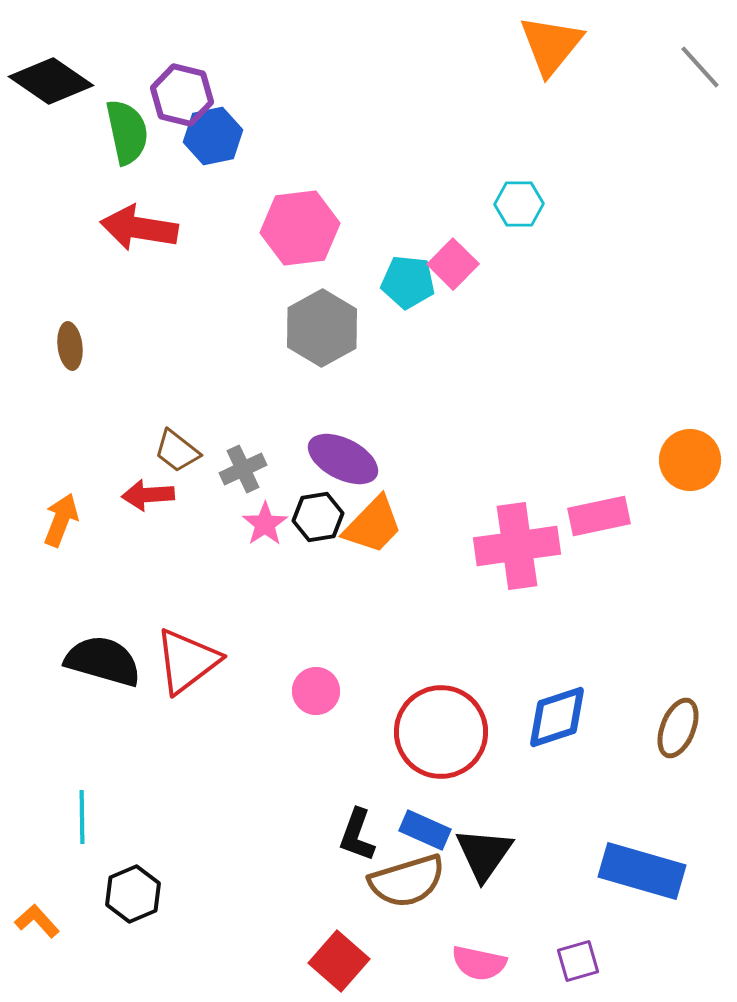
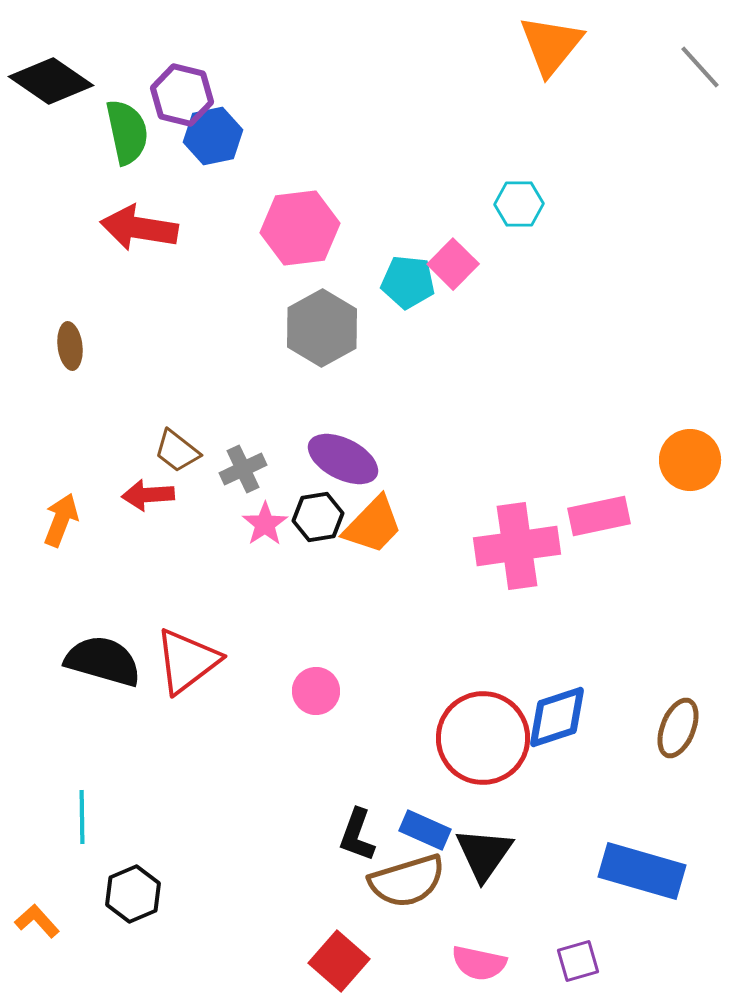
red circle at (441, 732): moved 42 px right, 6 px down
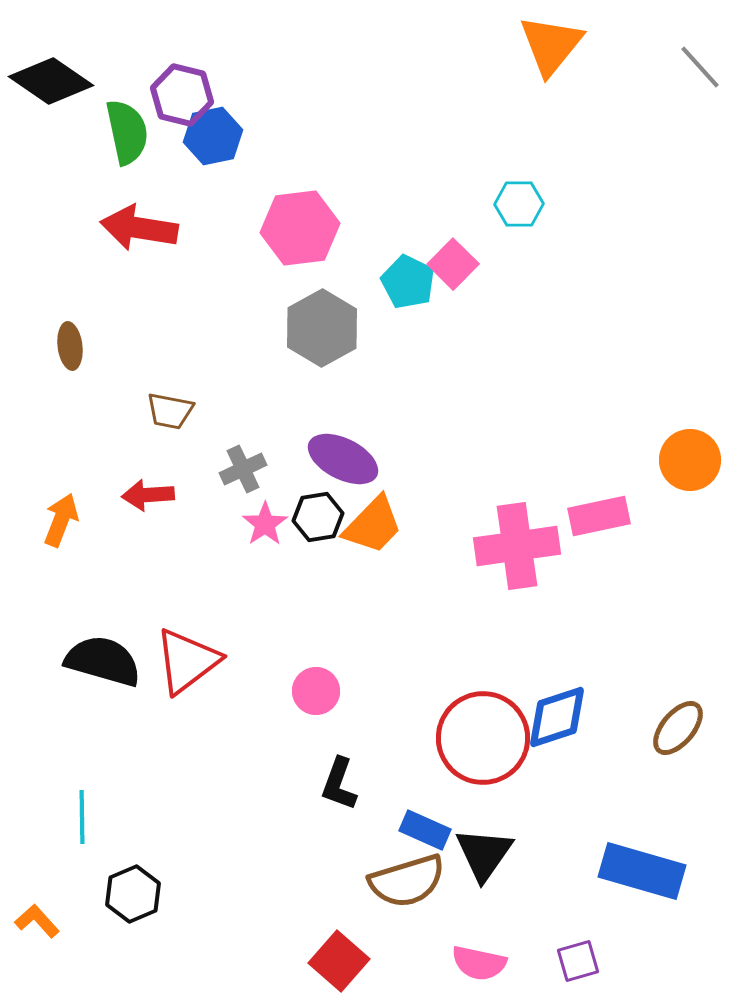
cyan pentagon at (408, 282): rotated 20 degrees clockwise
brown trapezoid at (177, 451): moved 7 px left, 40 px up; rotated 27 degrees counterclockwise
brown ellipse at (678, 728): rotated 18 degrees clockwise
black L-shape at (357, 835): moved 18 px left, 51 px up
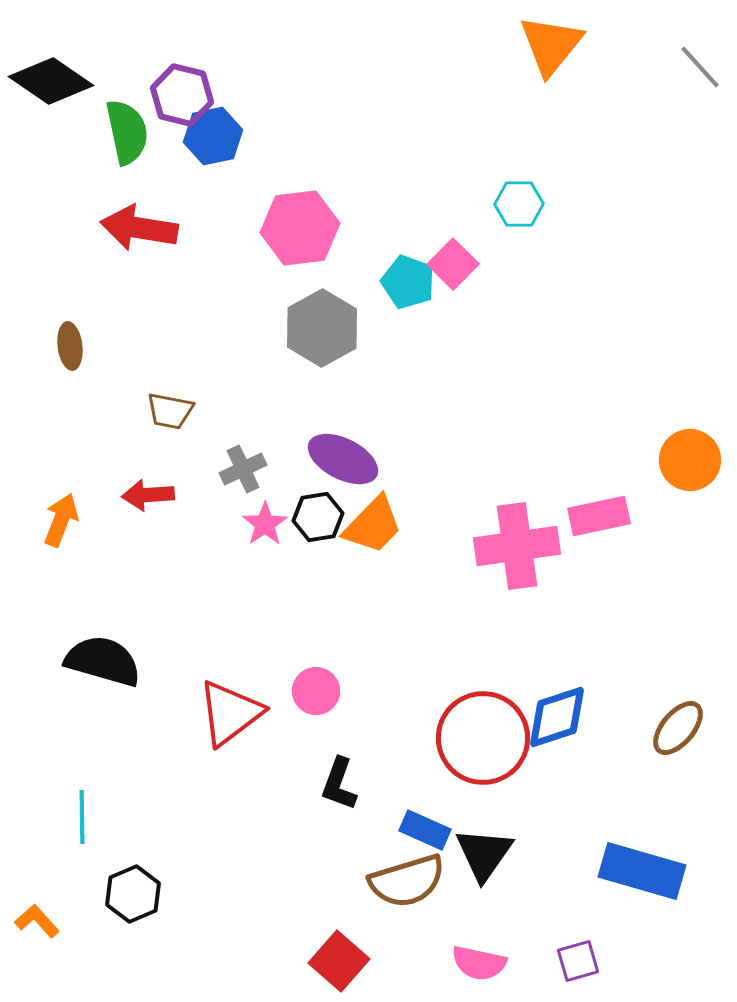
cyan pentagon at (408, 282): rotated 6 degrees counterclockwise
red triangle at (187, 661): moved 43 px right, 52 px down
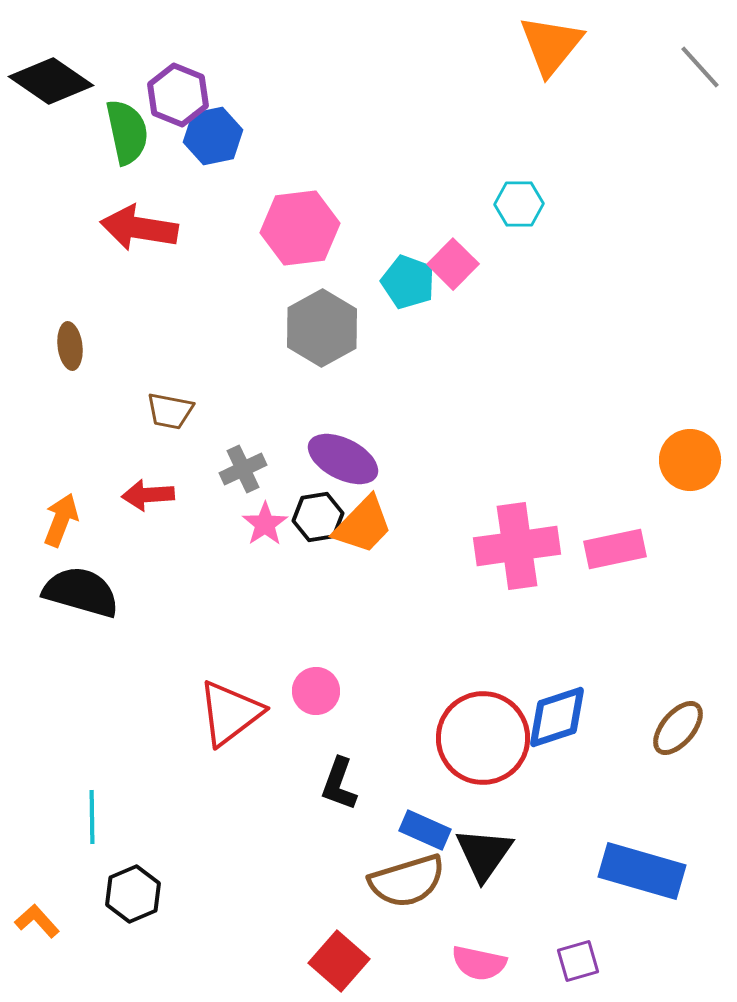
purple hexagon at (182, 95): moved 4 px left; rotated 8 degrees clockwise
pink rectangle at (599, 516): moved 16 px right, 33 px down
orange trapezoid at (373, 525): moved 10 px left
black semicircle at (103, 661): moved 22 px left, 69 px up
cyan line at (82, 817): moved 10 px right
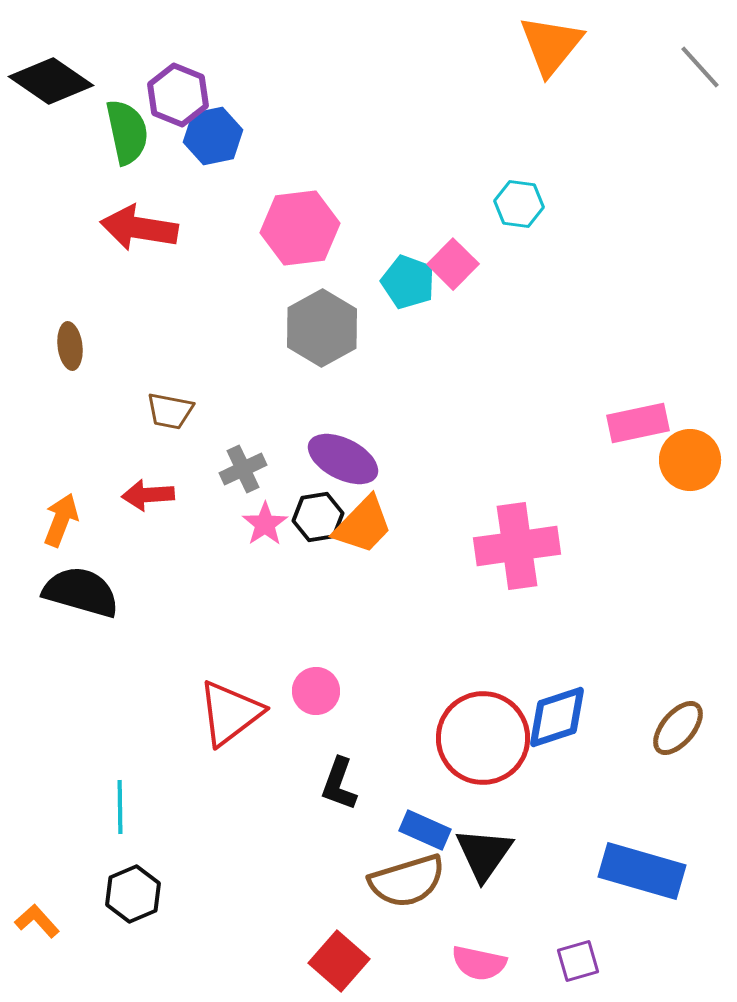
cyan hexagon at (519, 204): rotated 9 degrees clockwise
pink rectangle at (615, 549): moved 23 px right, 126 px up
cyan line at (92, 817): moved 28 px right, 10 px up
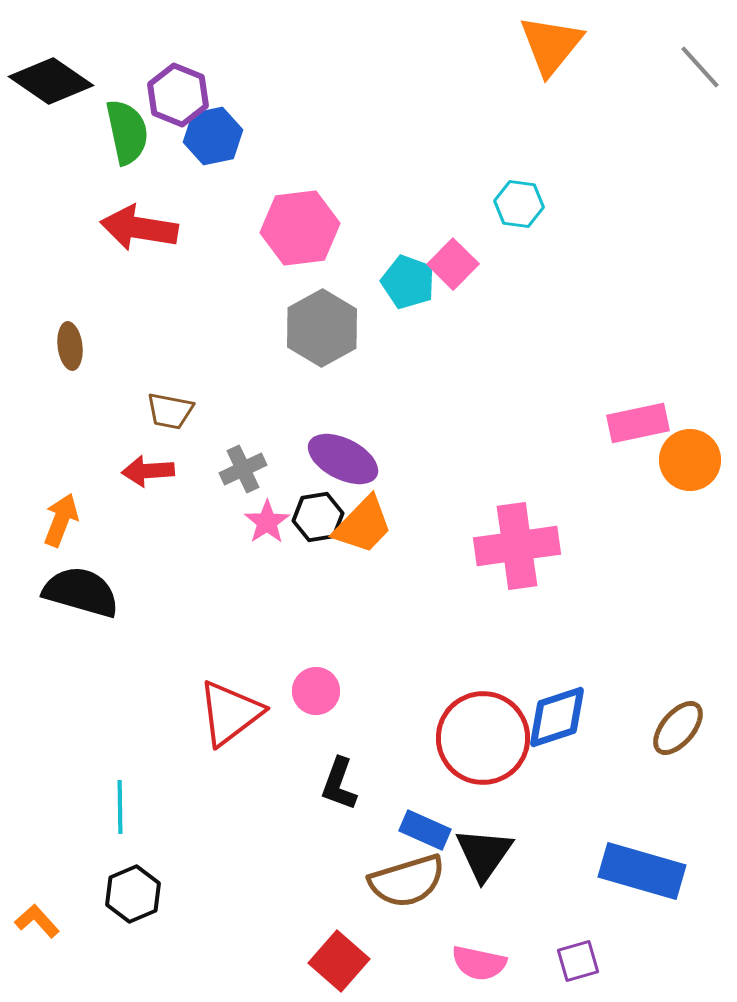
red arrow at (148, 495): moved 24 px up
pink star at (265, 524): moved 2 px right, 2 px up
